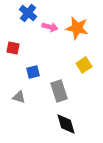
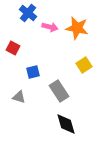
red square: rotated 16 degrees clockwise
gray rectangle: rotated 15 degrees counterclockwise
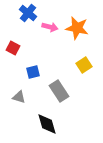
black diamond: moved 19 px left
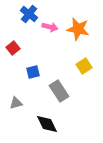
blue cross: moved 1 px right, 1 px down
orange star: moved 1 px right, 1 px down
red square: rotated 24 degrees clockwise
yellow square: moved 1 px down
gray triangle: moved 3 px left, 6 px down; rotated 32 degrees counterclockwise
black diamond: rotated 10 degrees counterclockwise
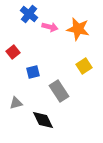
red square: moved 4 px down
black diamond: moved 4 px left, 4 px up
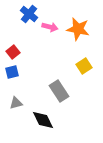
blue square: moved 21 px left
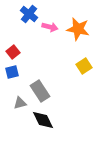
gray rectangle: moved 19 px left
gray triangle: moved 4 px right
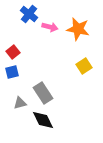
gray rectangle: moved 3 px right, 2 px down
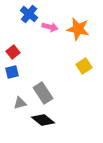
black diamond: rotated 25 degrees counterclockwise
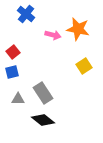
blue cross: moved 3 px left
pink arrow: moved 3 px right, 8 px down
gray triangle: moved 2 px left, 4 px up; rotated 16 degrees clockwise
